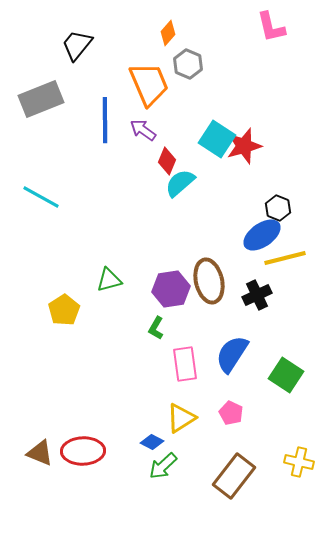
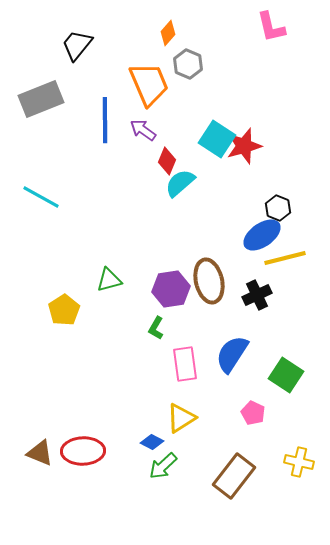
pink pentagon: moved 22 px right
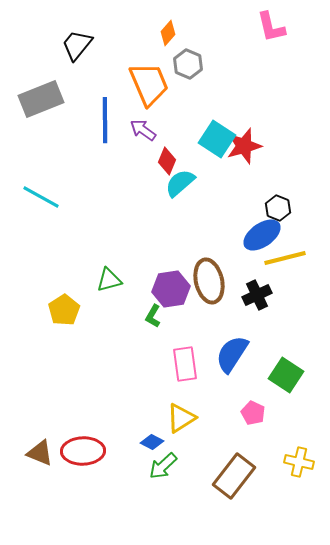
green L-shape: moved 3 px left, 12 px up
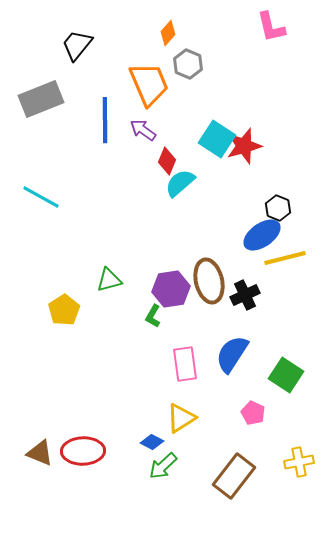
black cross: moved 12 px left
yellow cross: rotated 24 degrees counterclockwise
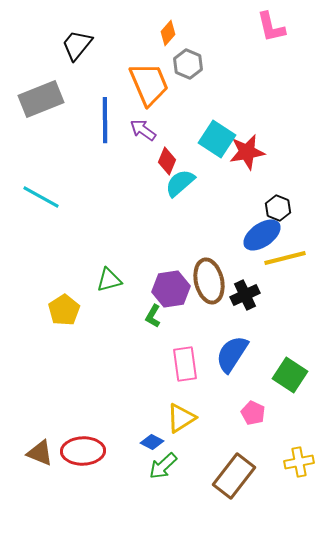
red star: moved 3 px right, 6 px down; rotated 6 degrees clockwise
green square: moved 4 px right
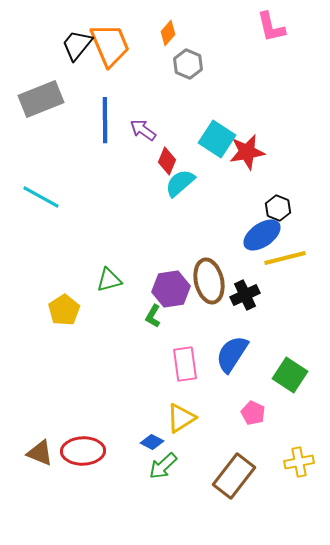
orange trapezoid: moved 39 px left, 39 px up
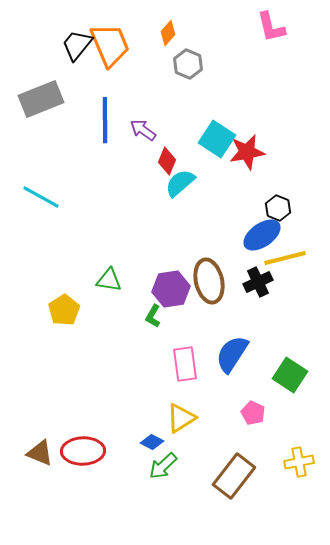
green triangle: rotated 24 degrees clockwise
black cross: moved 13 px right, 13 px up
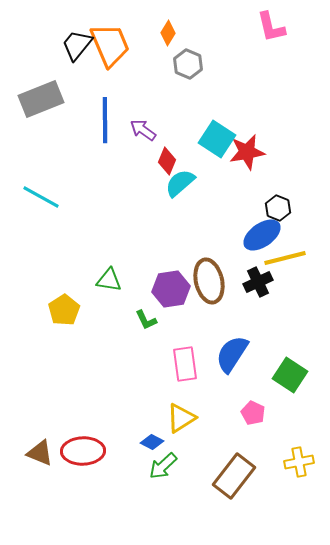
orange diamond: rotated 10 degrees counterclockwise
green L-shape: moved 7 px left, 4 px down; rotated 55 degrees counterclockwise
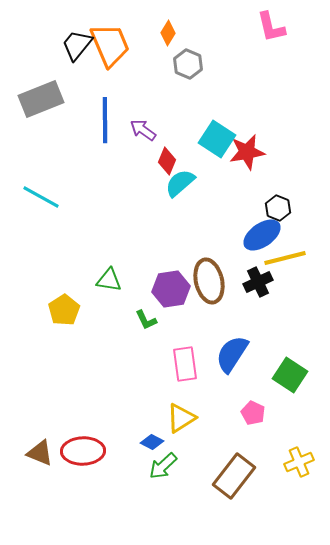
yellow cross: rotated 12 degrees counterclockwise
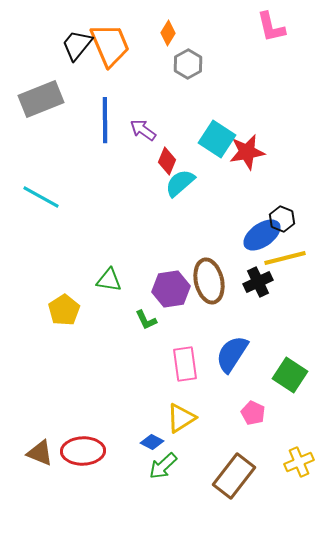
gray hexagon: rotated 8 degrees clockwise
black hexagon: moved 4 px right, 11 px down
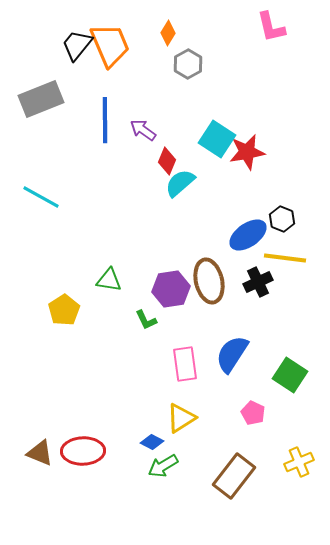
blue ellipse: moved 14 px left
yellow line: rotated 21 degrees clockwise
green arrow: rotated 12 degrees clockwise
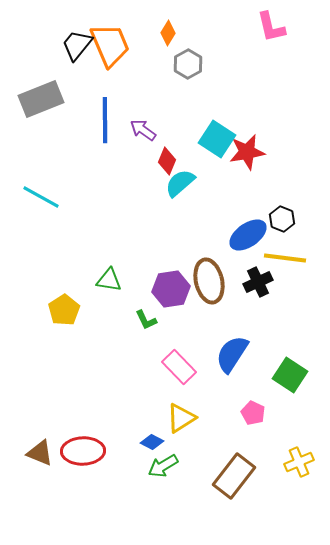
pink rectangle: moved 6 px left, 3 px down; rotated 36 degrees counterclockwise
